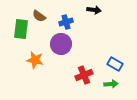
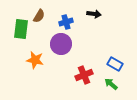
black arrow: moved 4 px down
brown semicircle: rotated 96 degrees counterclockwise
green arrow: rotated 136 degrees counterclockwise
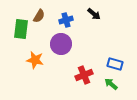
black arrow: rotated 32 degrees clockwise
blue cross: moved 2 px up
blue rectangle: rotated 14 degrees counterclockwise
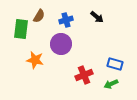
black arrow: moved 3 px right, 3 px down
green arrow: rotated 64 degrees counterclockwise
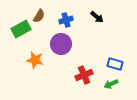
green rectangle: rotated 54 degrees clockwise
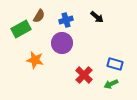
purple circle: moved 1 px right, 1 px up
red cross: rotated 24 degrees counterclockwise
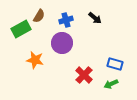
black arrow: moved 2 px left, 1 px down
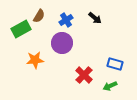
blue cross: rotated 16 degrees counterclockwise
orange star: rotated 18 degrees counterclockwise
green arrow: moved 1 px left, 2 px down
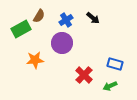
black arrow: moved 2 px left
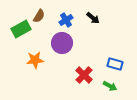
green arrow: rotated 128 degrees counterclockwise
